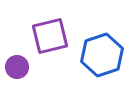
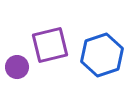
purple square: moved 9 px down
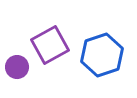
purple square: rotated 15 degrees counterclockwise
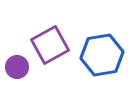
blue hexagon: rotated 9 degrees clockwise
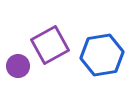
purple circle: moved 1 px right, 1 px up
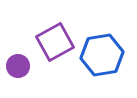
purple square: moved 5 px right, 3 px up
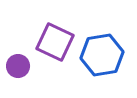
purple square: rotated 36 degrees counterclockwise
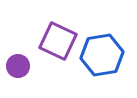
purple square: moved 3 px right, 1 px up
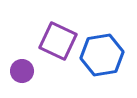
purple circle: moved 4 px right, 5 px down
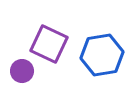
purple square: moved 9 px left, 3 px down
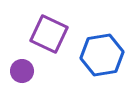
purple square: moved 10 px up
